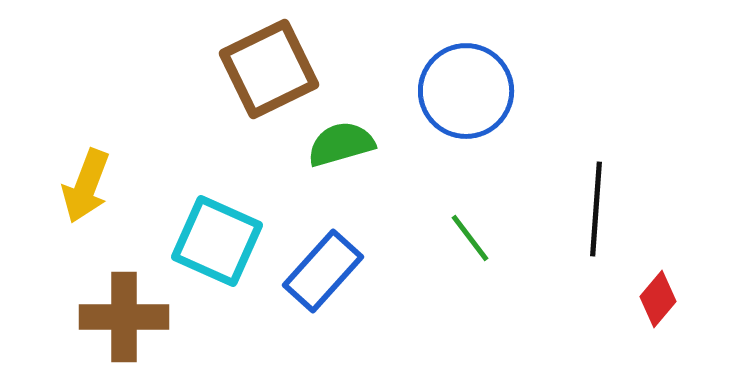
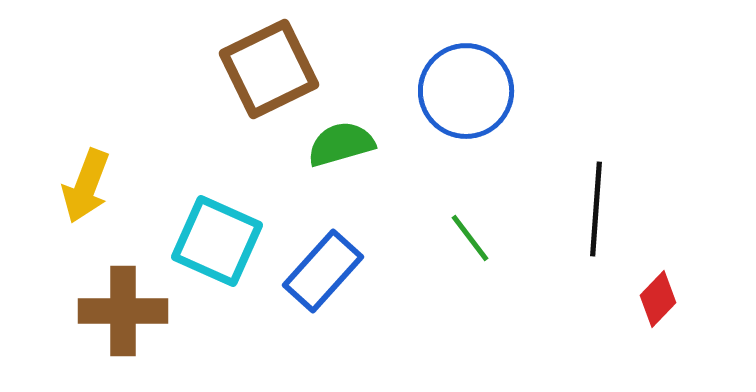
red diamond: rotated 4 degrees clockwise
brown cross: moved 1 px left, 6 px up
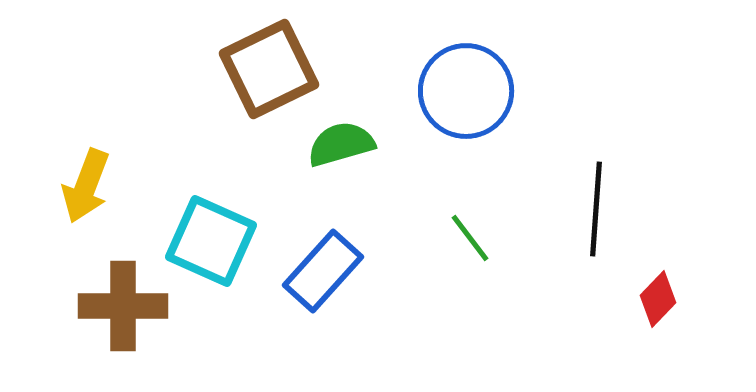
cyan square: moved 6 px left
brown cross: moved 5 px up
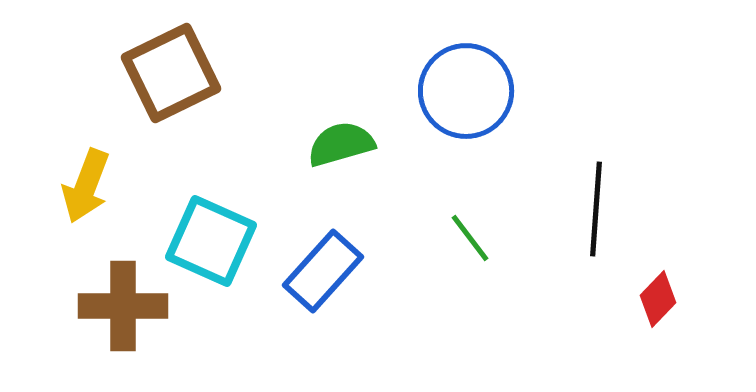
brown square: moved 98 px left, 4 px down
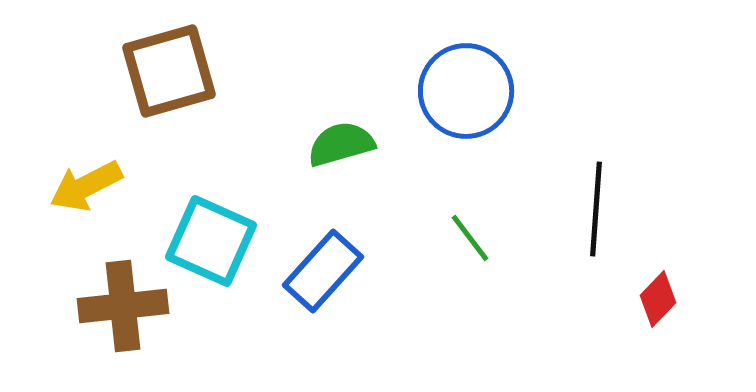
brown square: moved 2 px left, 2 px up; rotated 10 degrees clockwise
yellow arrow: rotated 42 degrees clockwise
brown cross: rotated 6 degrees counterclockwise
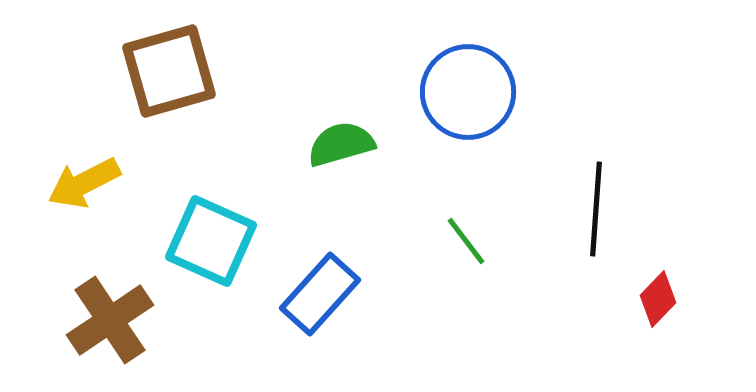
blue circle: moved 2 px right, 1 px down
yellow arrow: moved 2 px left, 3 px up
green line: moved 4 px left, 3 px down
blue rectangle: moved 3 px left, 23 px down
brown cross: moved 13 px left, 14 px down; rotated 28 degrees counterclockwise
